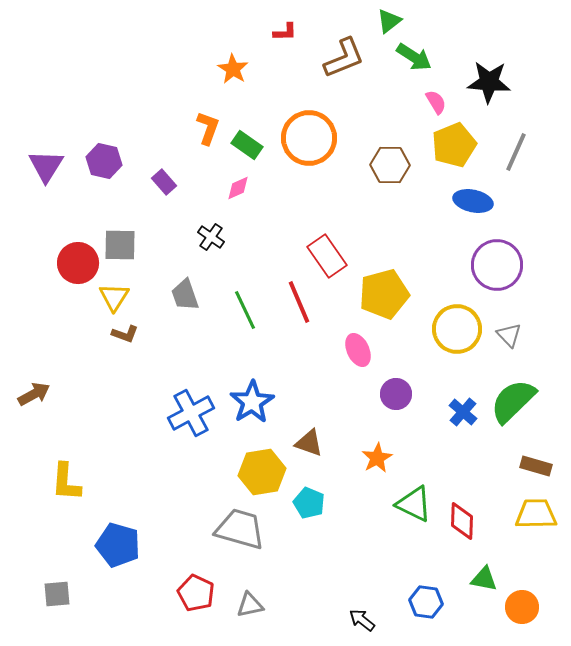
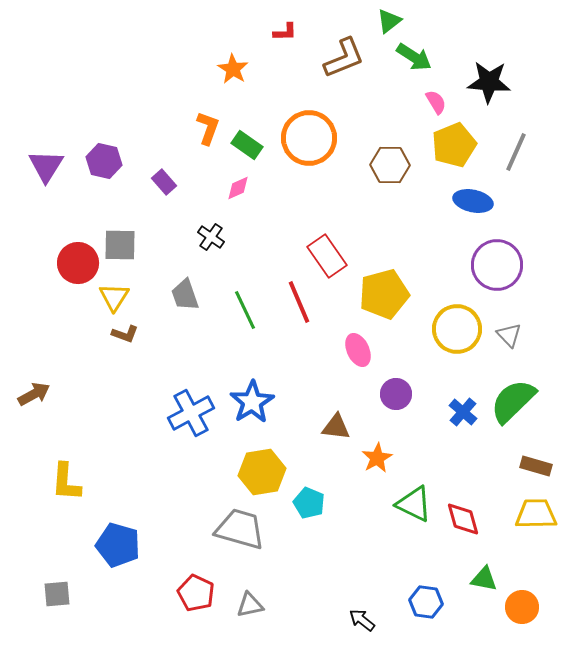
brown triangle at (309, 443): moved 27 px right, 16 px up; rotated 12 degrees counterclockwise
red diamond at (462, 521): moved 1 px right, 2 px up; rotated 18 degrees counterclockwise
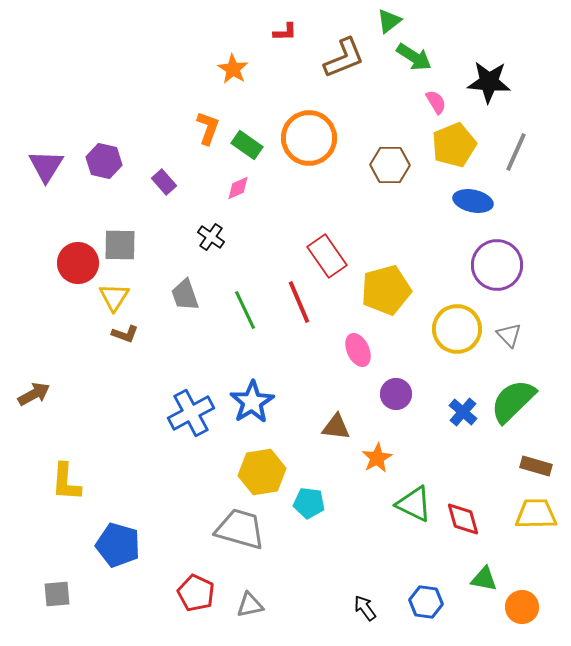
yellow pentagon at (384, 294): moved 2 px right, 4 px up
cyan pentagon at (309, 503): rotated 16 degrees counterclockwise
black arrow at (362, 620): moved 3 px right, 12 px up; rotated 16 degrees clockwise
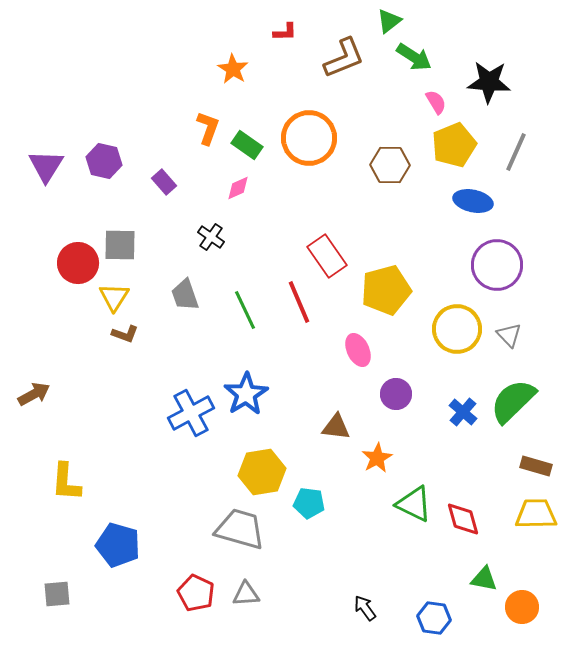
blue star at (252, 402): moved 6 px left, 8 px up
blue hexagon at (426, 602): moved 8 px right, 16 px down
gray triangle at (250, 605): moved 4 px left, 11 px up; rotated 8 degrees clockwise
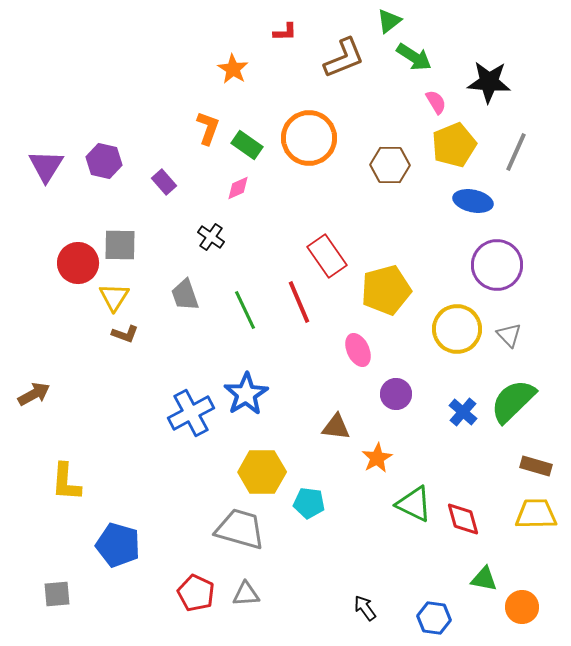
yellow hexagon at (262, 472): rotated 9 degrees clockwise
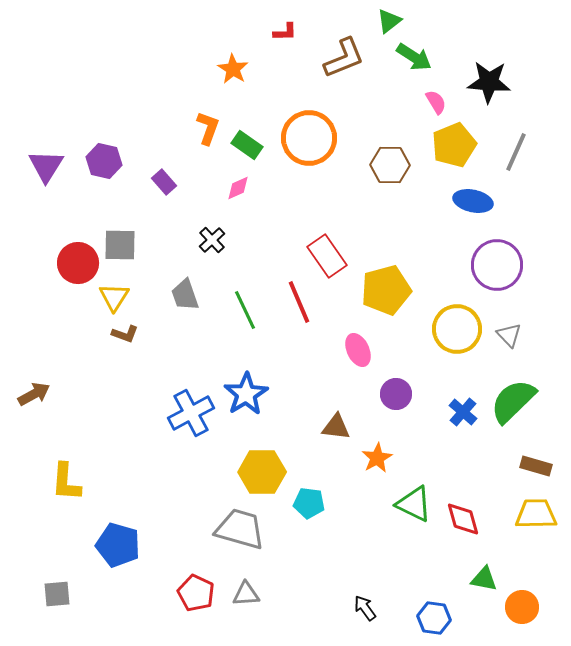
black cross at (211, 237): moved 1 px right, 3 px down; rotated 12 degrees clockwise
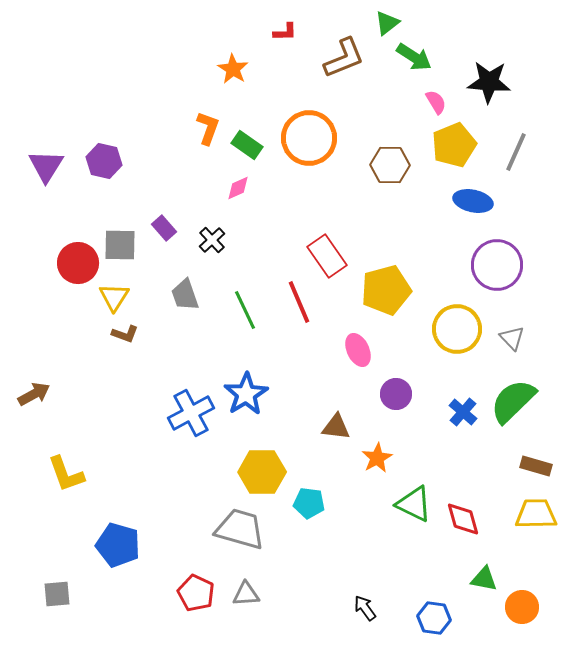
green triangle at (389, 21): moved 2 px left, 2 px down
purple rectangle at (164, 182): moved 46 px down
gray triangle at (509, 335): moved 3 px right, 3 px down
yellow L-shape at (66, 482): moved 8 px up; rotated 24 degrees counterclockwise
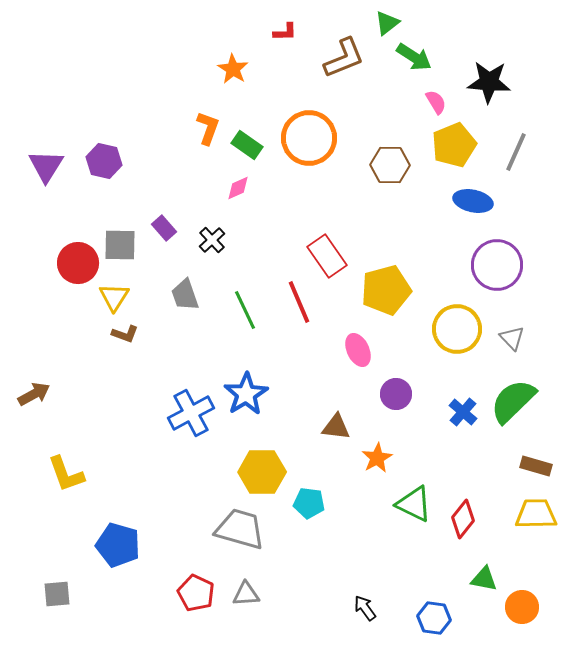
red diamond at (463, 519): rotated 54 degrees clockwise
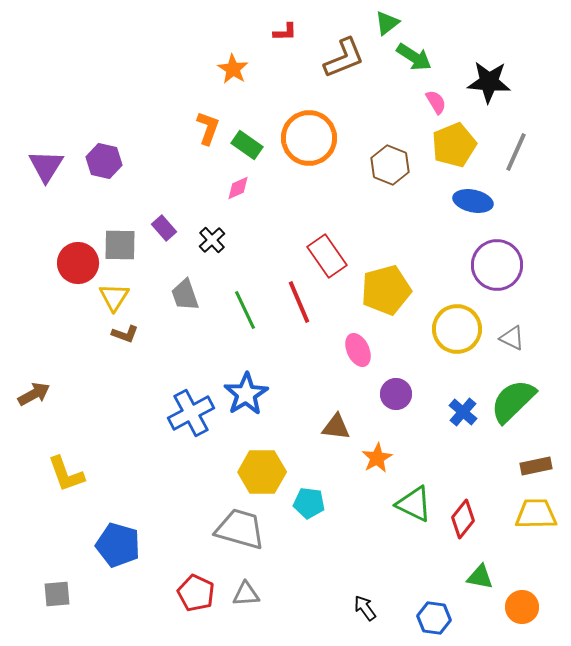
brown hexagon at (390, 165): rotated 21 degrees clockwise
gray triangle at (512, 338): rotated 20 degrees counterclockwise
brown rectangle at (536, 466): rotated 28 degrees counterclockwise
green triangle at (484, 579): moved 4 px left, 2 px up
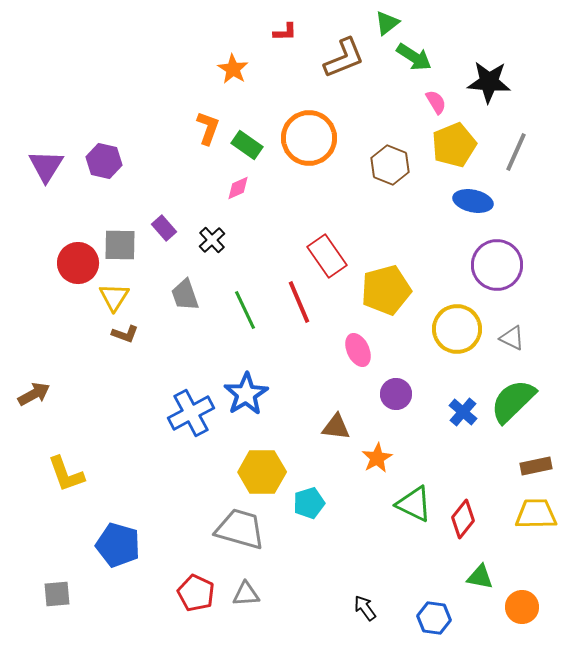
cyan pentagon at (309, 503): rotated 24 degrees counterclockwise
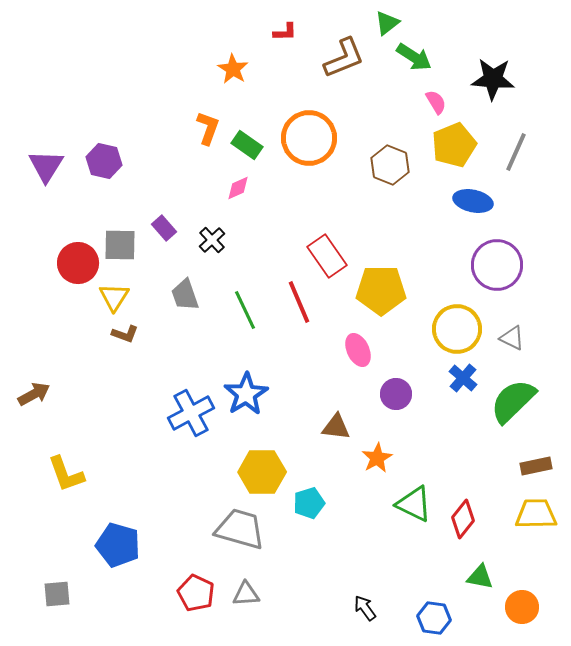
black star at (489, 82): moved 4 px right, 3 px up
yellow pentagon at (386, 290): moved 5 px left; rotated 15 degrees clockwise
blue cross at (463, 412): moved 34 px up
